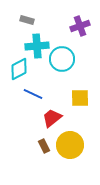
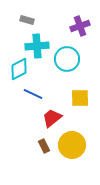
cyan circle: moved 5 px right
yellow circle: moved 2 px right
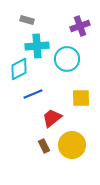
blue line: rotated 48 degrees counterclockwise
yellow square: moved 1 px right
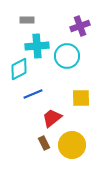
gray rectangle: rotated 16 degrees counterclockwise
cyan circle: moved 3 px up
brown rectangle: moved 3 px up
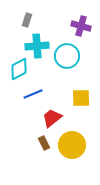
gray rectangle: rotated 72 degrees counterclockwise
purple cross: moved 1 px right; rotated 36 degrees clockwise
